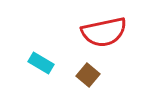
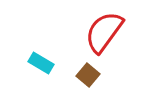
red semicircle: rotated 138 degrees clockwise
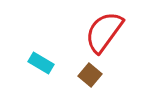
brown square: moved 2 px right
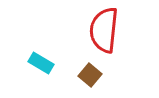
red semicircle: moved 2 px up; rotated 30 degrees counterclockwise
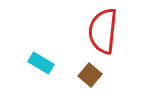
red semicircle: moved 1 px left, 1 px down
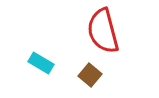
red semicircle: rotated 21 degrees counterclockwise
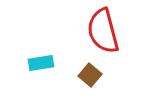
cyan rectangle: rotated 40 degrees counterclockwise
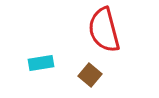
red semicircle: moved 1 px right, 1 px up
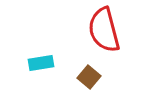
brown square: moved 1 px left, 2 px down
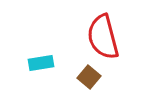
red semicircle: moved 1 px left, 7 px down
